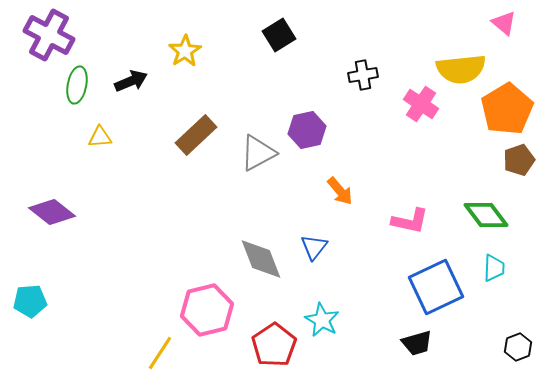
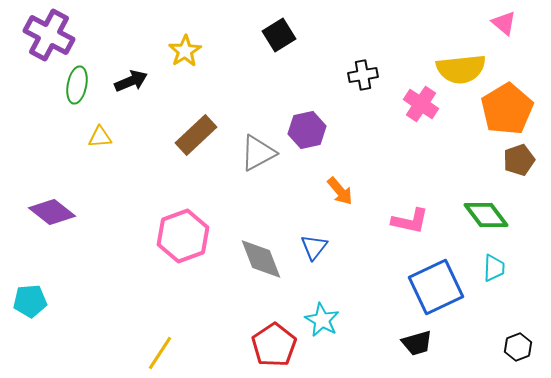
pink hexagon: moved 24 px left, 74 px up; rotated 6 degrees counterclockwise
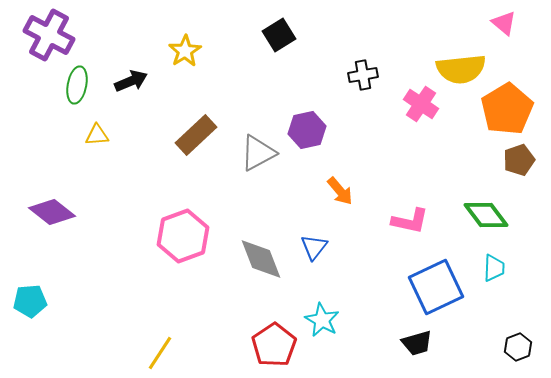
yellow triangle: moved 3 px left, 2 px up
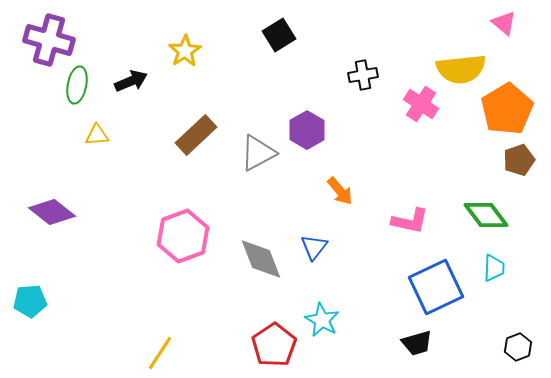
purple cross: moved 5 px down; rotated 12 degrees counterclockwise
purple hexagon: rotated 18 degrees counterclockwise
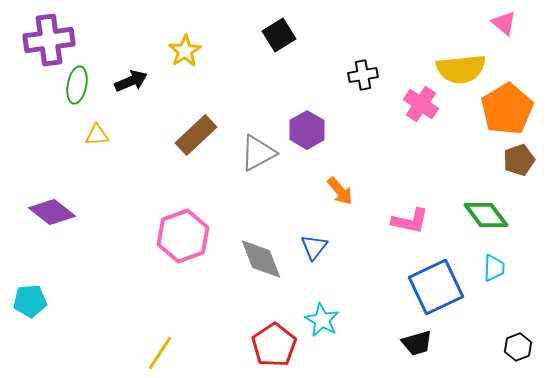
purple cross: rotated 24 degrees counterclockwise
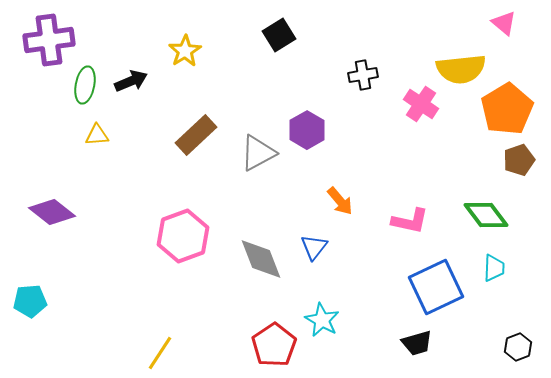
green ellipse: moved 8 px right
orange arrow: moved 10 px down
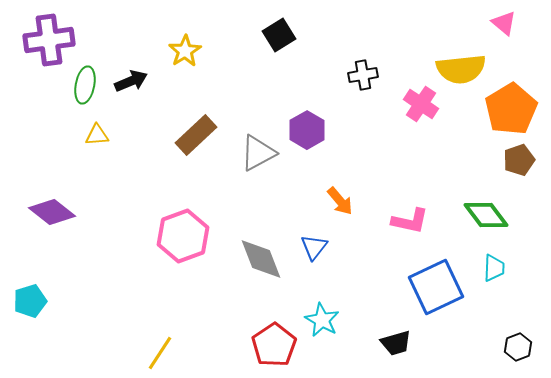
orange pentagon: moved 4 px right
cyan pentagon: rotated 12 degrees counterclockwise
black trapezoid: moved 21 px left
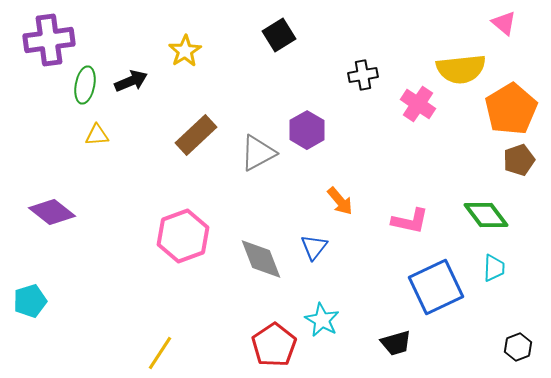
pink cross: moved 3 px left
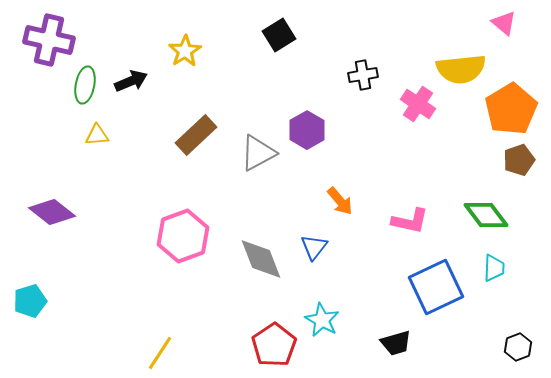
purple cross: rotated 21 degrees clockwise
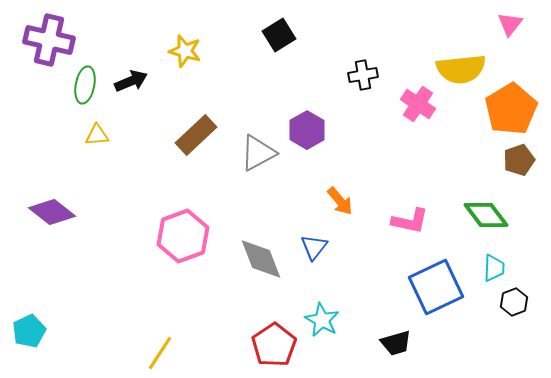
pink triangle: moved 6 px right, 1 px down; rotated 28 degrees clockwise
yellow star: rotated 24 degrees counterclockwise
cyan pentagon: moved 1 px left, 30 px down; rotated 8 degrees counterclockwise
black hexagon: moved 4 px left, 45 px up
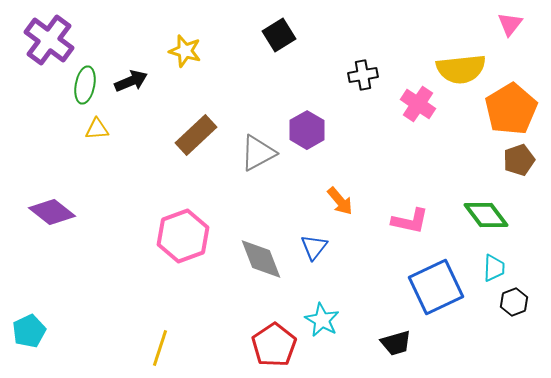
purple cross: rotated 24 degrees clockwise
yellow triangle: moved 6 px up
yellow line: moved 5 px up; rotated 15 degrees counterclockwise
